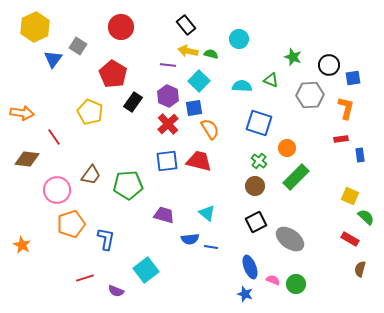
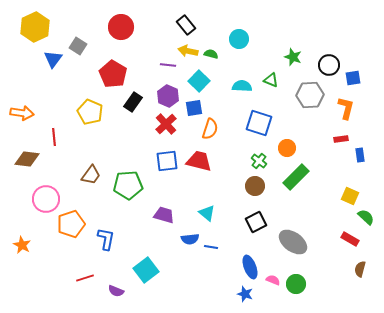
red cross at (168, 124): moved 2 px left
orange semicircle at (210, 129): rotated 50 degrees clockwise
red line at (54, 137): rotated 30 degrees clockwise
pink circle at (57, 190): moved 11 px left, 9 px down
gray ellipse at (290, 239): moved 3 px right, 3 px down
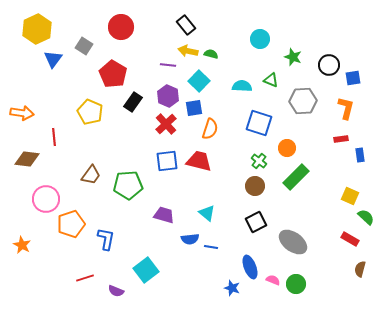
yellow hexagon at (35, 27): moved 2 px right, 2 px down
cyan circle at (239, 39): moved 21 px right
gray square at (78, 46): moved 6 px right
gray hexagon at (310, 95): moved 7 px left, 6 px down
blue star at (245, 294): moved 13 px left, 6 px up
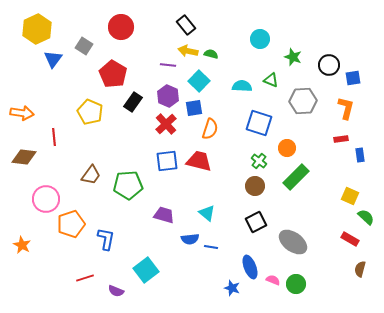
brown diamond at (27, 159): moved 3 px left, 2 px up
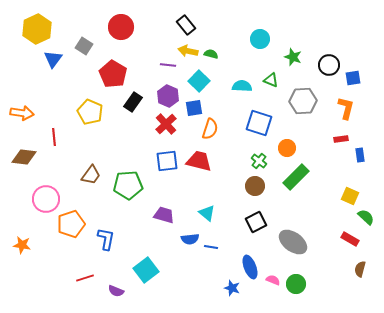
orange star at (22, 245): rotated 18 degrees counterclockwise
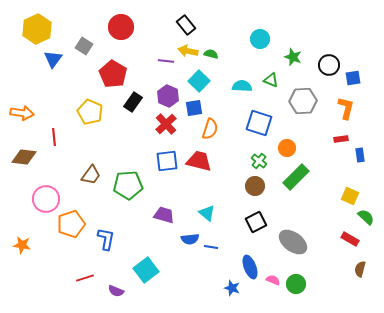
purple line at (168, 65): moved 2 px left, 4 px up
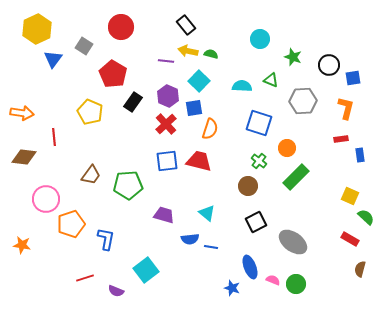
brown circle at (255, 186): moved 7 px left
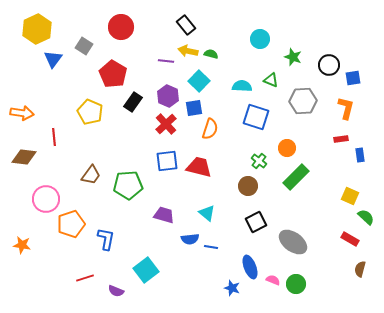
blue square at (259, 123): moved 3 px left, 6 px up
red trapezoid at (199, 161): moved 6 px down
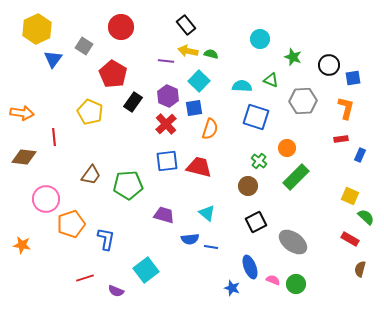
blue rectangle at (360, 155): rotated 32 degrees clockwise
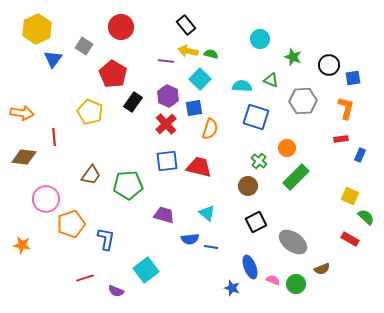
cyan square at (199, 81): moved 1 px right, 2 px up
brown semicircle at (360, 269): moved 38 px left; rotated 126 degrees counterclockwise
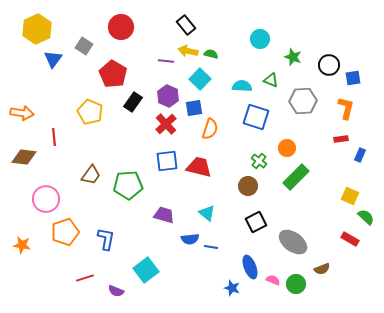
orange pentagon at (71, 224): moved 6 px left, 8 px down
